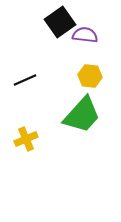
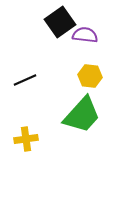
yellow cross: rotated 15 degrees clockwise
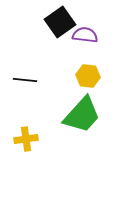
yellow hexagon: moved 2 px left
black line: rotated 30 degrees clockwise
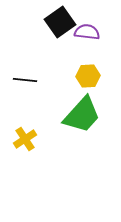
purple semicircle: moved 2 px right, 3 px up
yellow hexagon: rotated 10 degrees counterclockwise
yellow cross: moved 1 px left; rotated 25 degrees counterclockwise
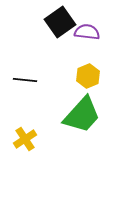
yellow hexagon: rotated 20 degrees counterclockwise
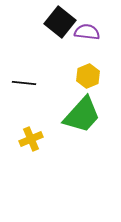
black square: rotated 16 degrees counterclockwise
black line: moved 1 px left, 3 px down
yellow cross: moved 6 px right; rotated 10 degrees clockwise
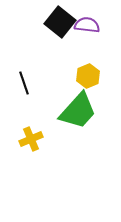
purple semicircle: moved 7 px up
black line: rotated 65 degrees clockwise
green trapezoid: moved 4 px left, 4 px up
